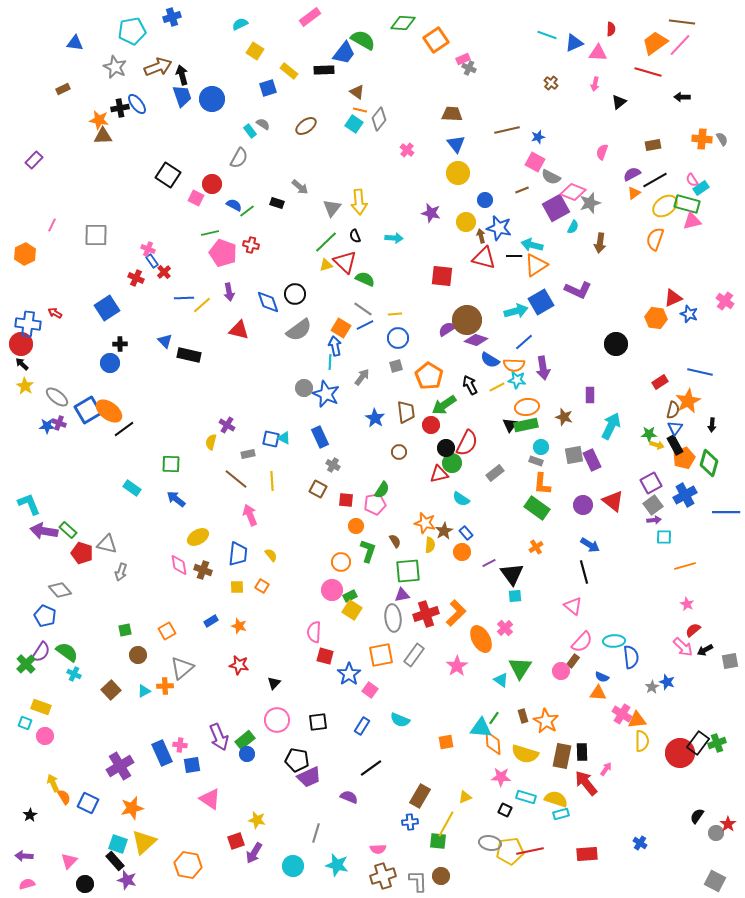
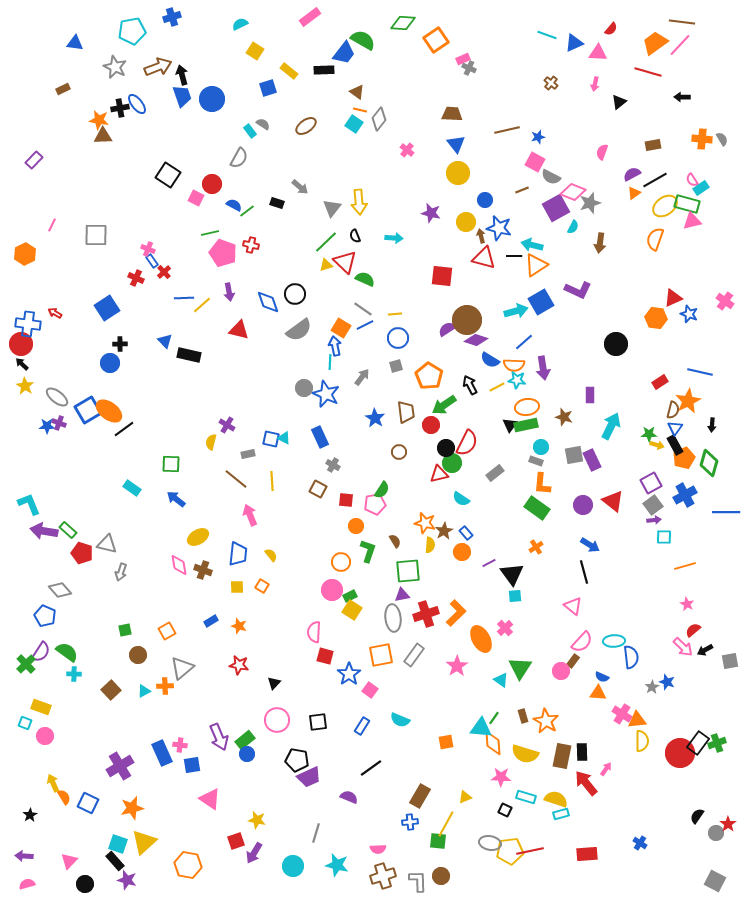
red semicircle at (611, 29): rotated 40 degrees clockwise
cyan cross at (74, 674): rotated 24 degrees counterclockwise
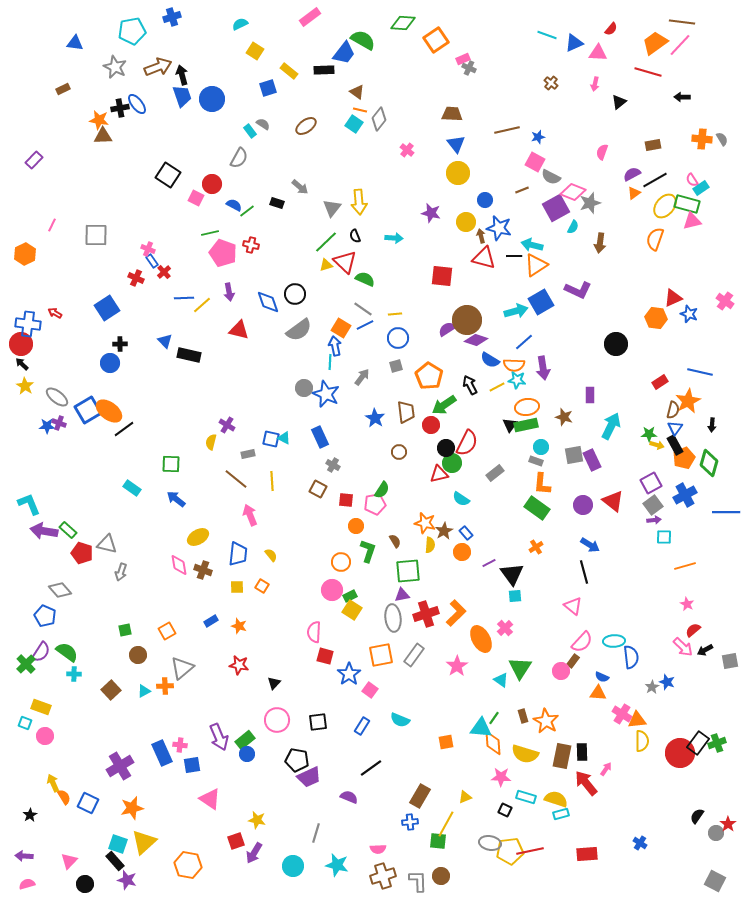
yellow ellipse at (665, 206): rotated 15 degrees counterclockwise
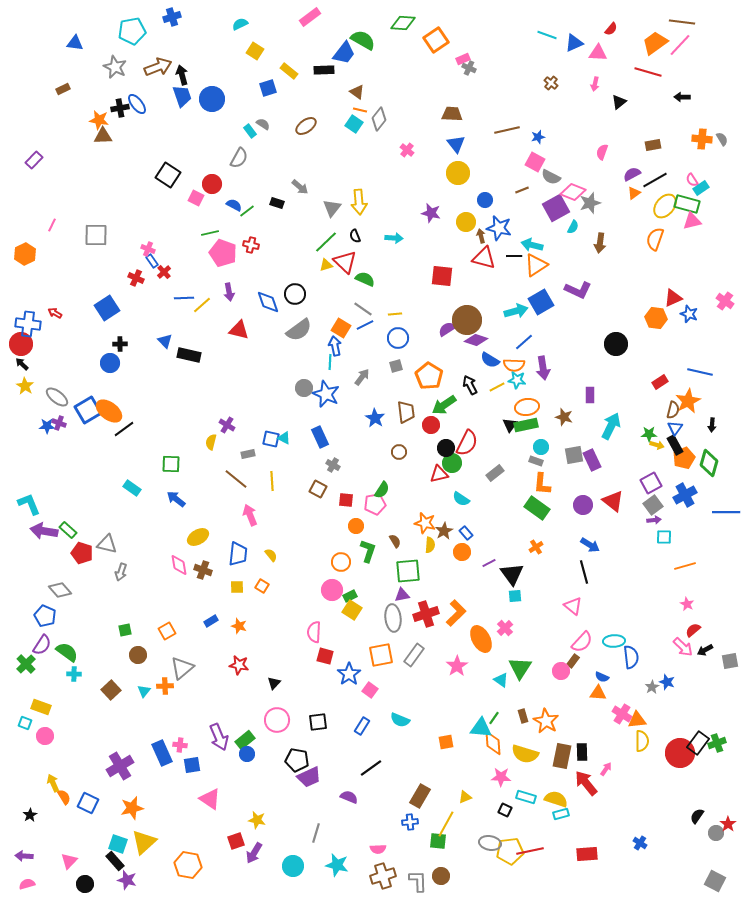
purple semicircle at (41, 652): moved 1 px right, 7 px up
cyan triangle at (144, 691): rotated 24 degrees counterclockwise
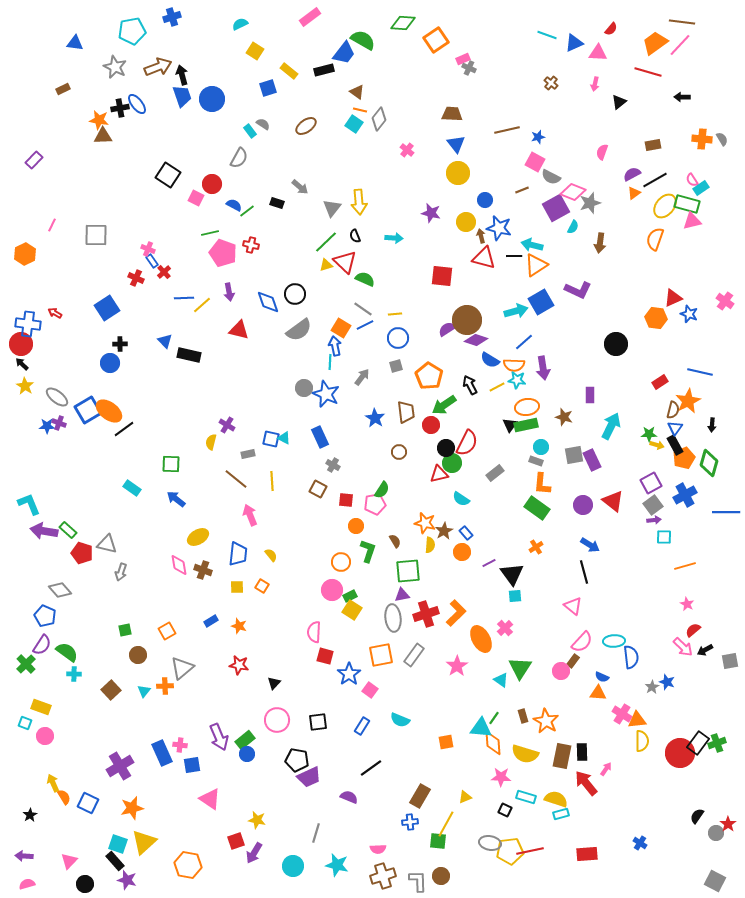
black rectangle at (324, 70): rotated 12 degrees counterclockwise
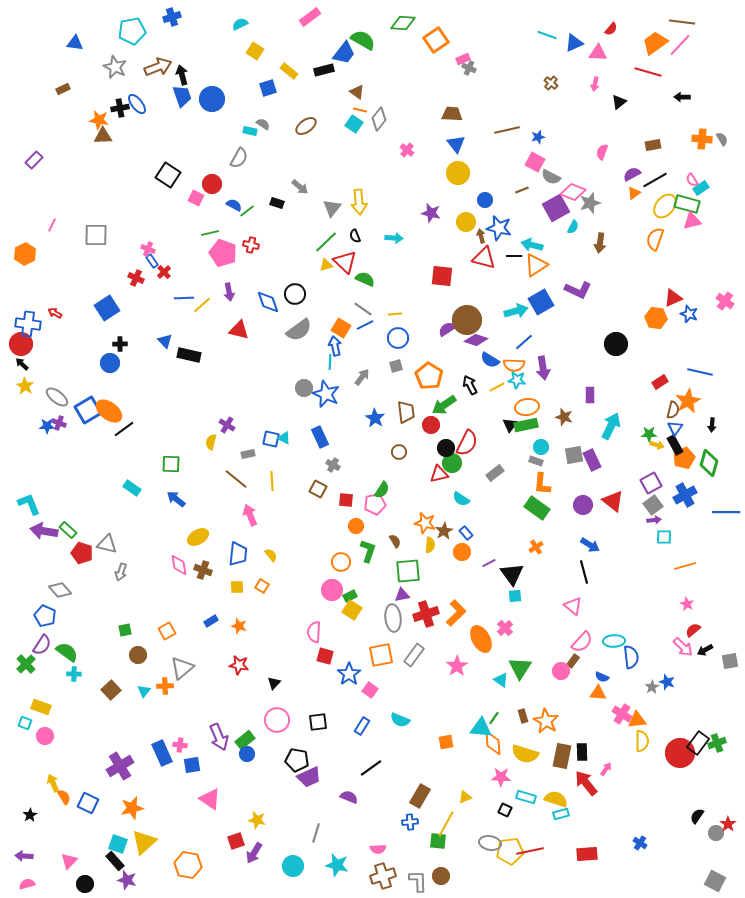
cyan rectangle at (250, 131): rotated 40 degrees counterclockwise
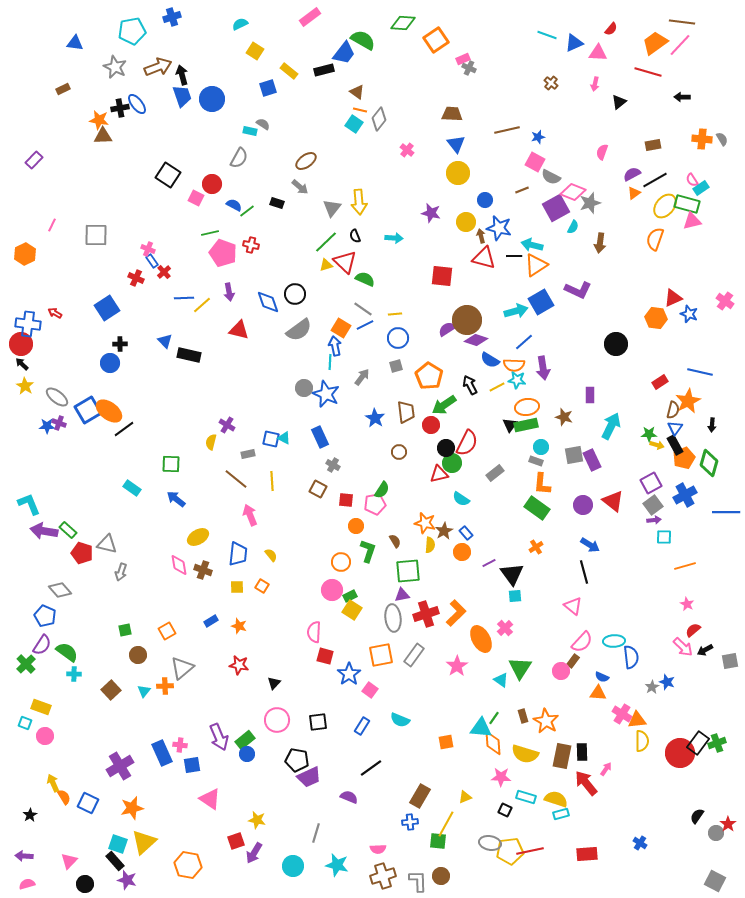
brown ellipse at (306, 126): moved 35 px down
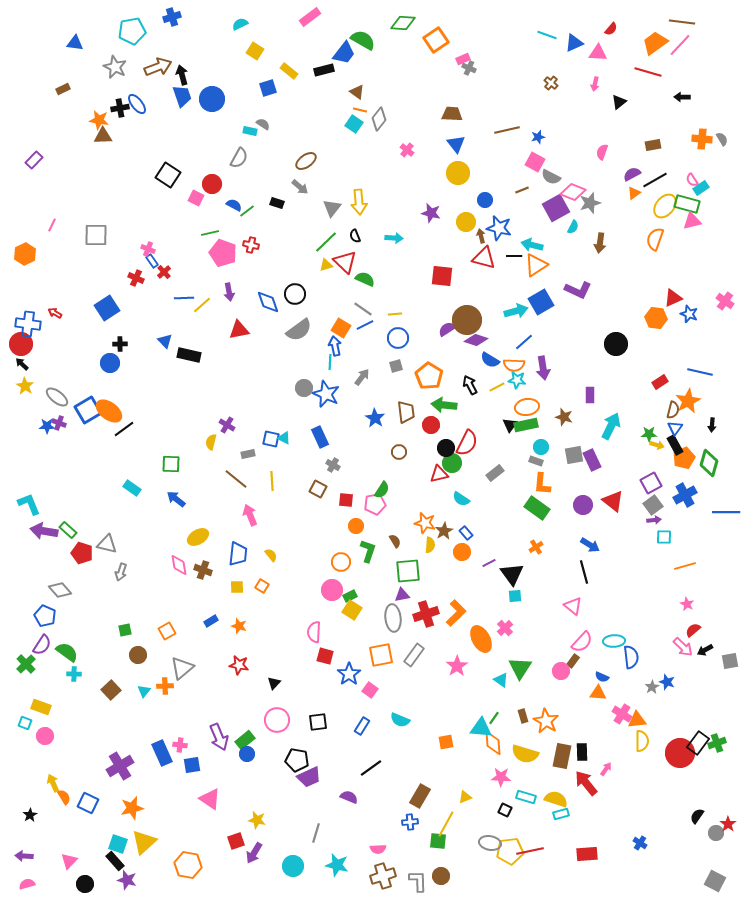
red triangle at (239, 330): rotated 25 degrees counterclockwise
green arrow at (444, 405): rotated 40 degrees clockwise
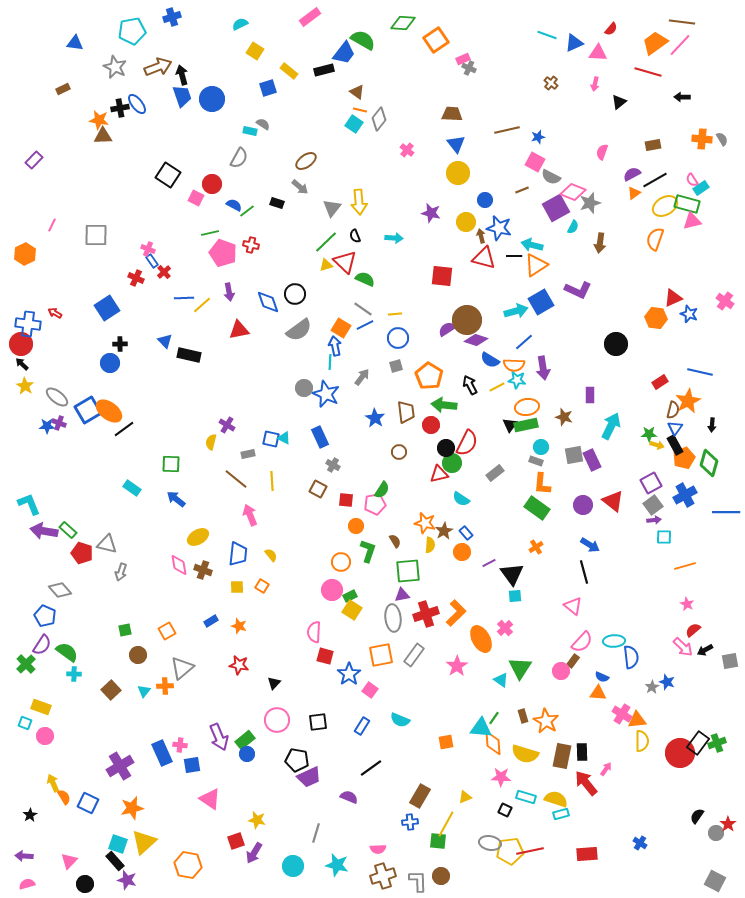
yellow ellipse at (665, 206): rotated 20 degrees clockwise
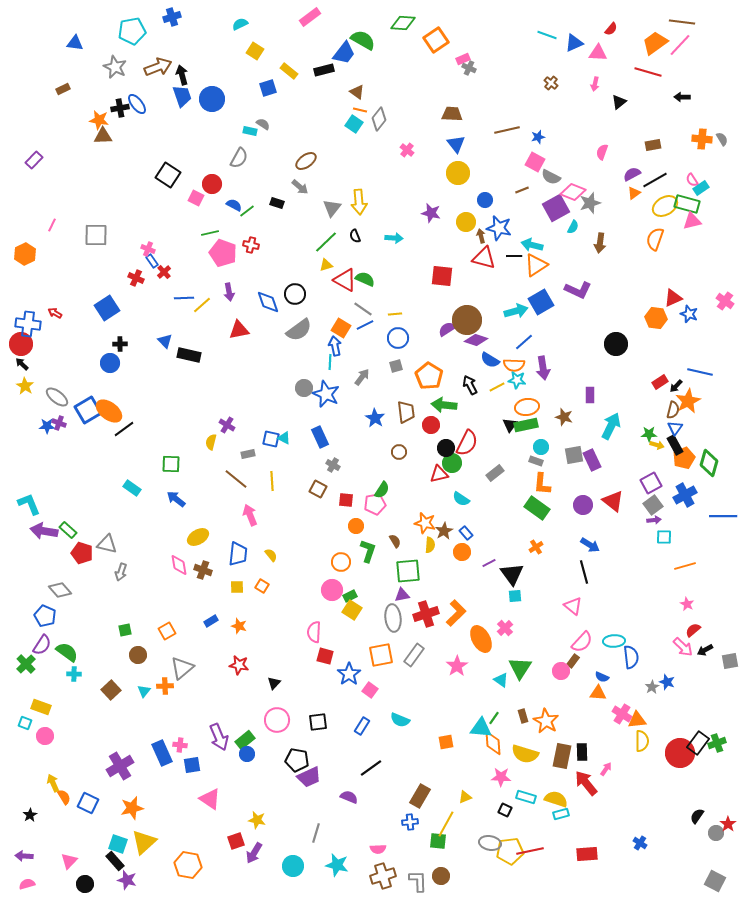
red triangle at (345, 262): moved 18 px down; rotated 15 degrees counterclockwise
black arrow at (712, 425): moved 36 px left, 39 px up; rotated 40 degrees clockwise
blue line at (726, 512): moved 3 px left, 4 px down
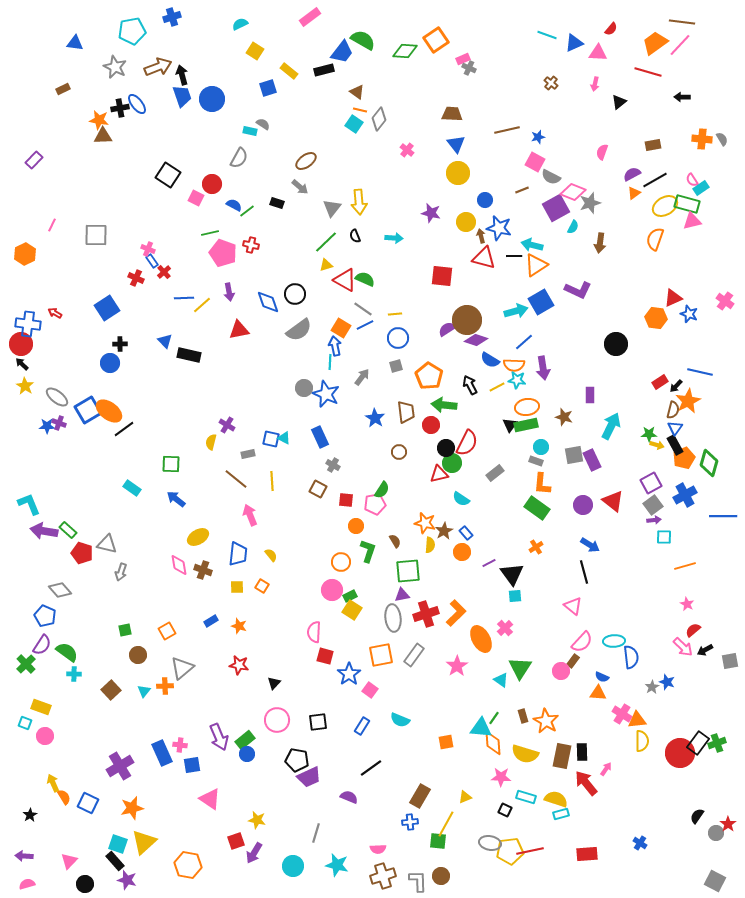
green diamond at (403, 23): moved 2 px right, 28 px down
blue trapezoid at (344, 53): moved 2 px left, 1 px up
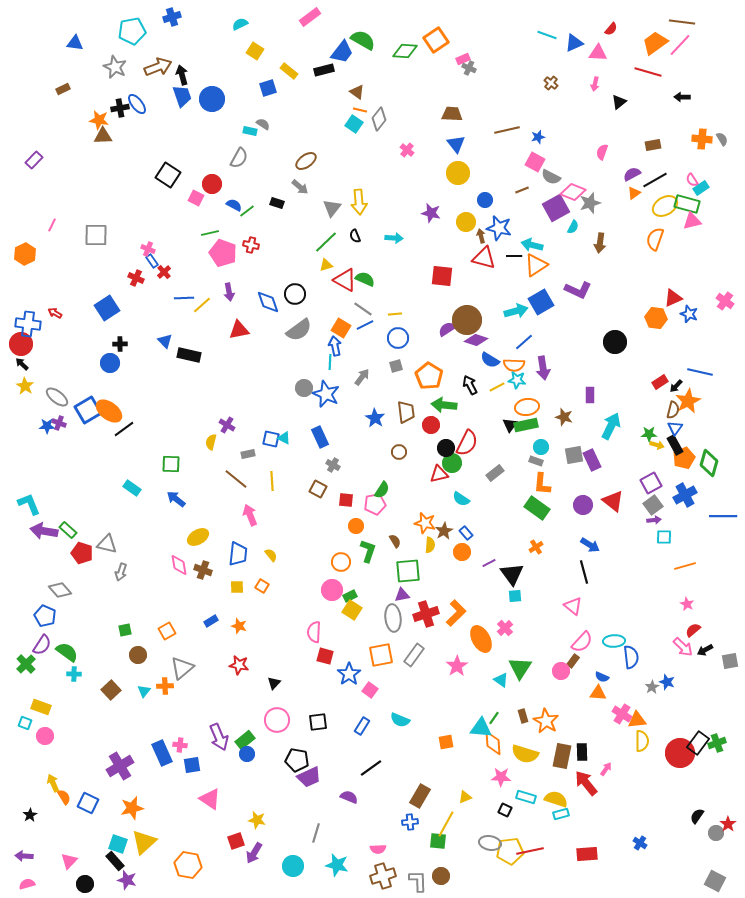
black circle at (616, 344): moved 1 px left, 2 px up
